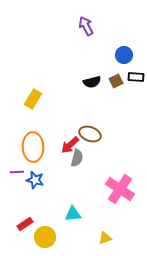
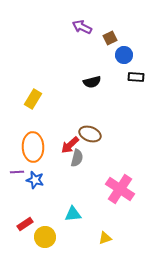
purple arrow: moved 4 px left, 1 px down; rotated 36 degrees counterclockwise
brown square: moved 6 px left, 43 px up
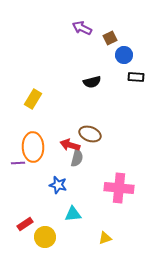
purple arrow: moved 1 px down
red arrow: rotated 60 degrees clockwise
purple line: moved 1 px right, 9 px up
blue star: moved 23 px right, 5 px down
pink cross: moved 1 px left, 1 px up; rotated 28 degrees counterclockwise
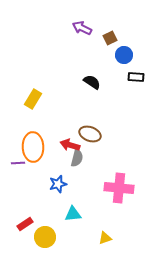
black semicircle: rotated 132 degrees counterclockwise
blue star: moved 1 px up; rotated 30 degrees counterclockwise
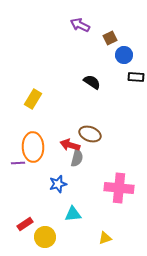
purple arrow: moved 2 px left, 3 px up
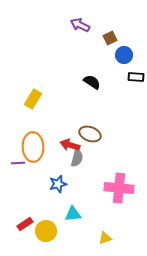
yellow circle: moved 1 px right, 6 px up
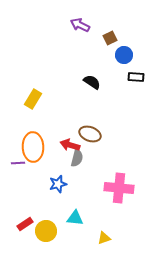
cyan triangle: moved 2 px right, 4 px down; rotated 12 degrees clockwise
yellow triangle: moved 1 px left
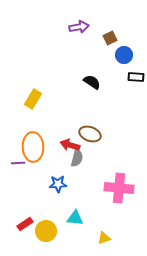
purple arrow: moved 1 px left, 2 px down; rotated 144 degrees clockwise
blue star: rotated 12 degrees clockwise
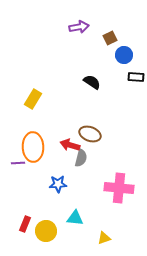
gray semicircle: moved 4 px right
red rectangle: rotated 35 degrees counterclockwise
